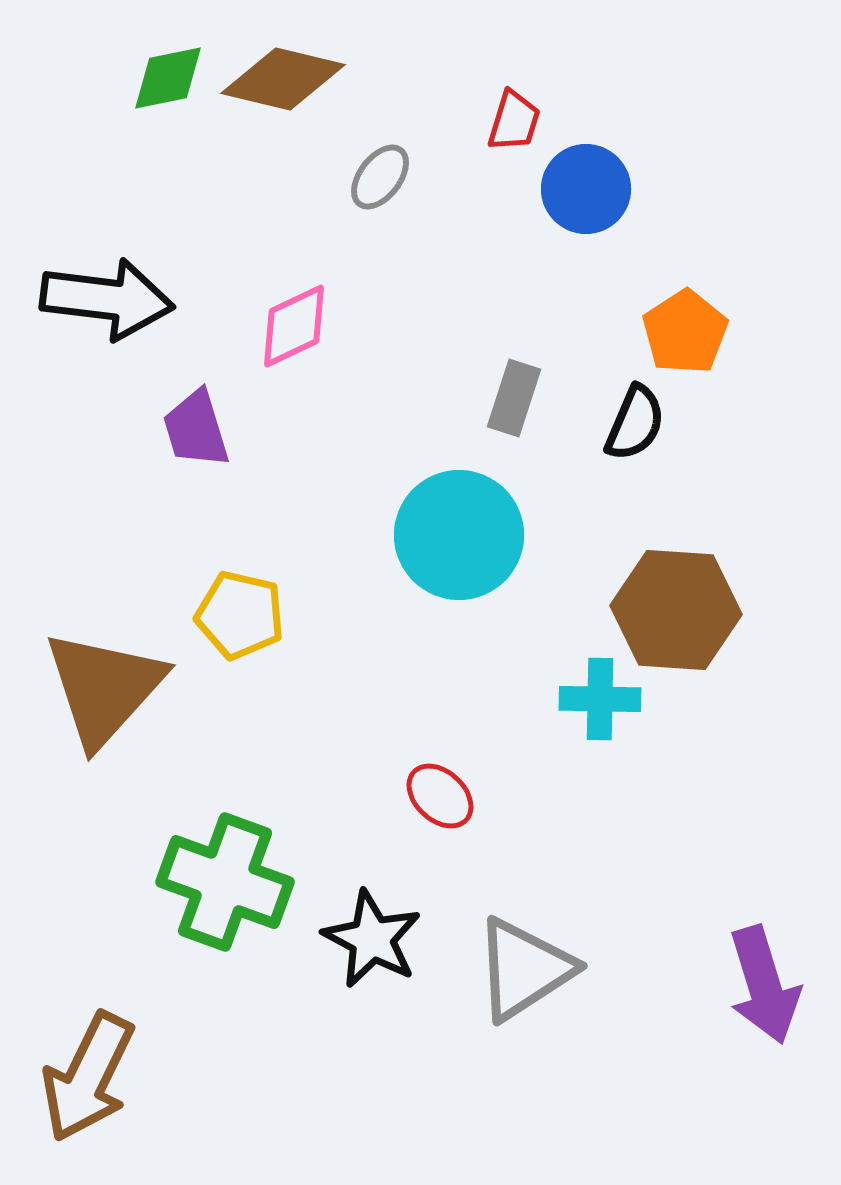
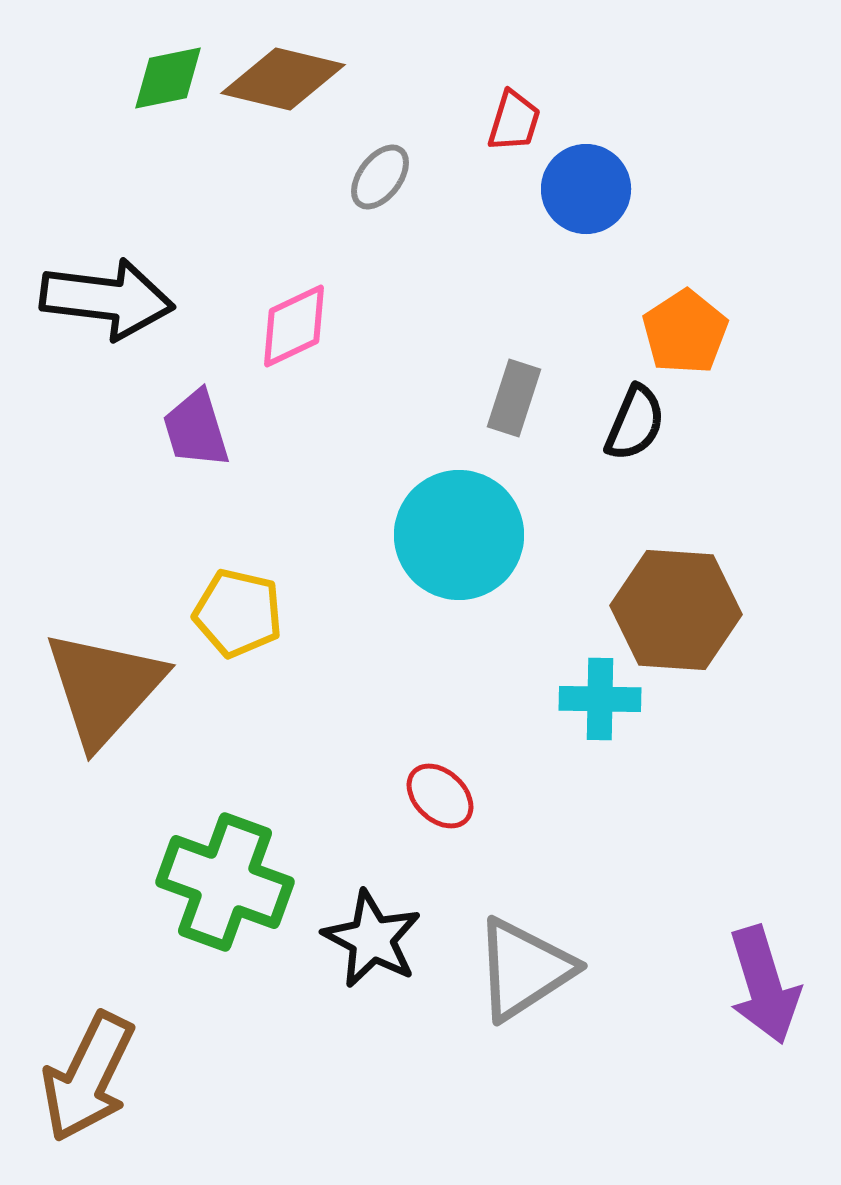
yellow pentagon: moved 2 px left, 2 px up
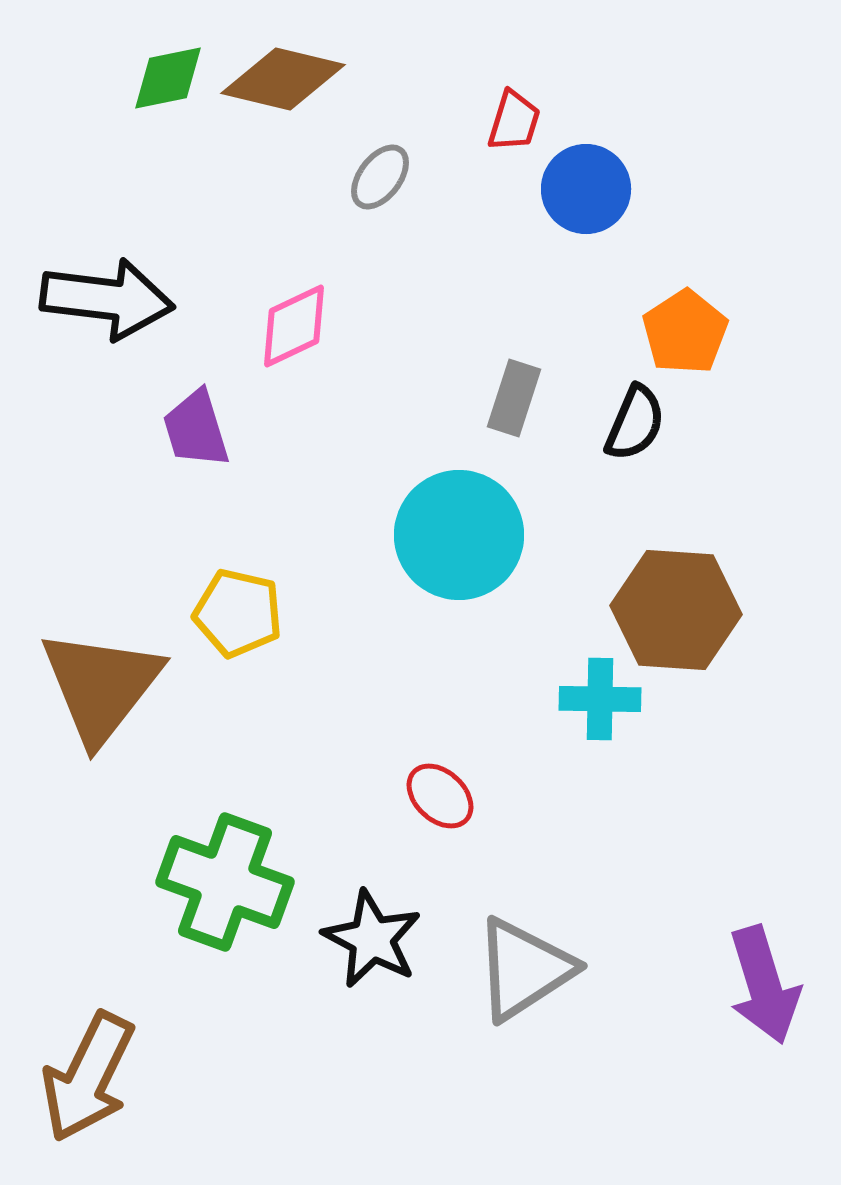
brown triangle: moved 3 px left, 2 px up; rotated 4 degrees counterclockwise
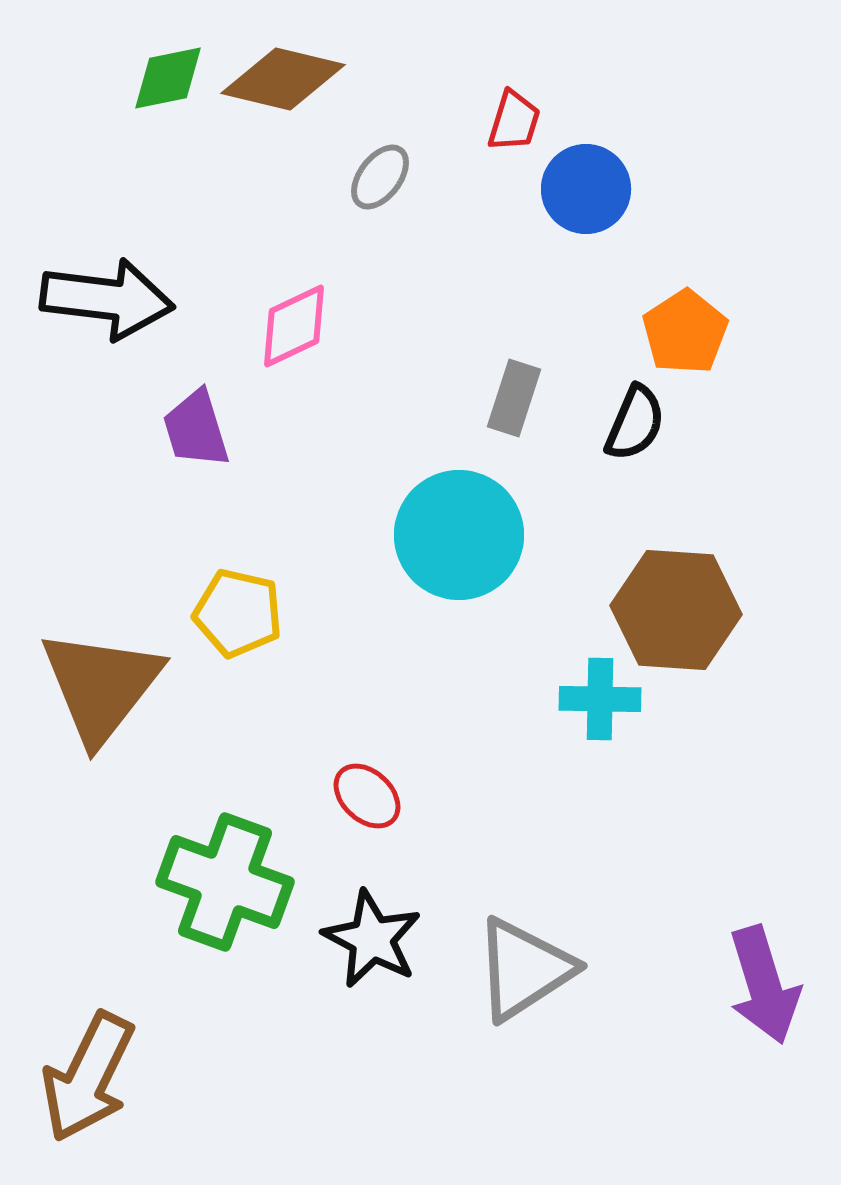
red ellipse: moved 73 px left
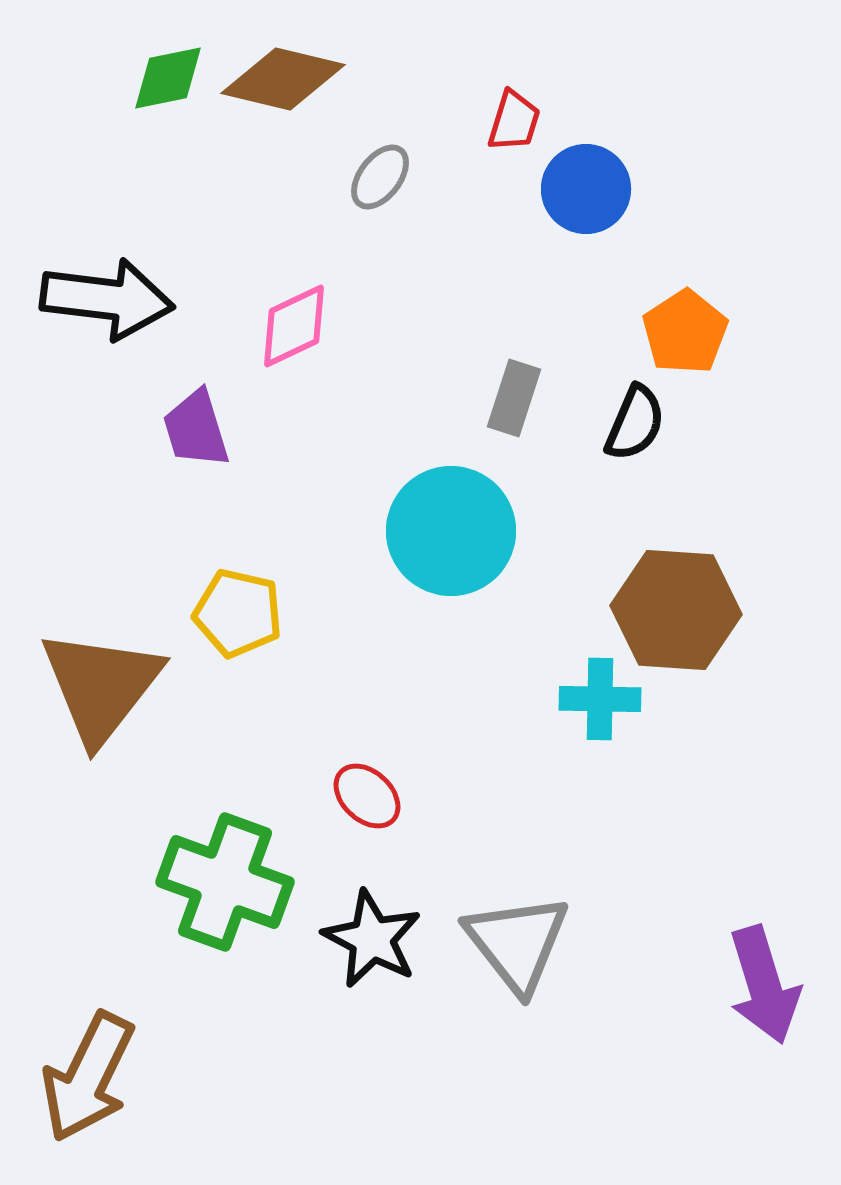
cyan circle: moved 8 px left, 4 px up
gray triangle: moved 7 px left, 26 px up; rotated 35 degrees counterclockwise
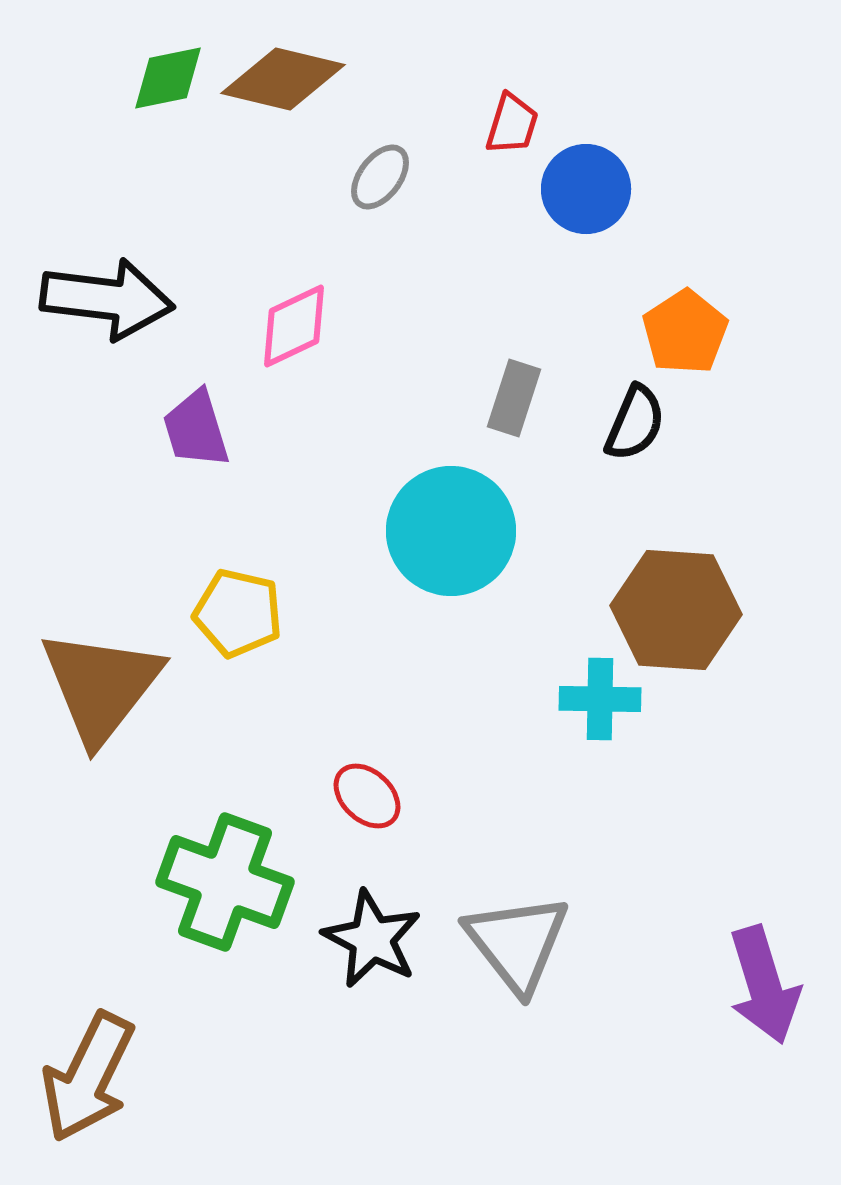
red trapezoid: moved 2 px left, 3 px down
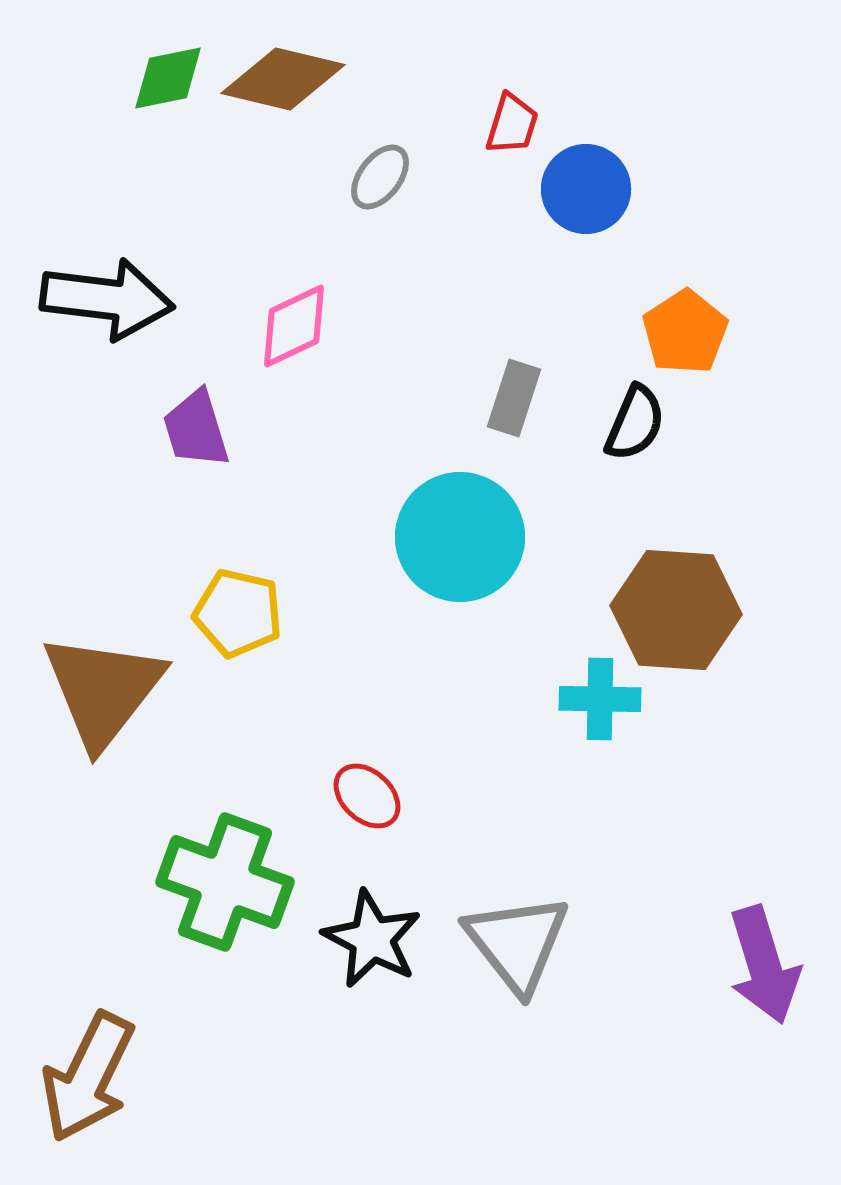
cyan circle: moved 9 px right, 6 px down
brown triangle: moved 2 px right, 4 px down
purple arrow: moved 20 px up
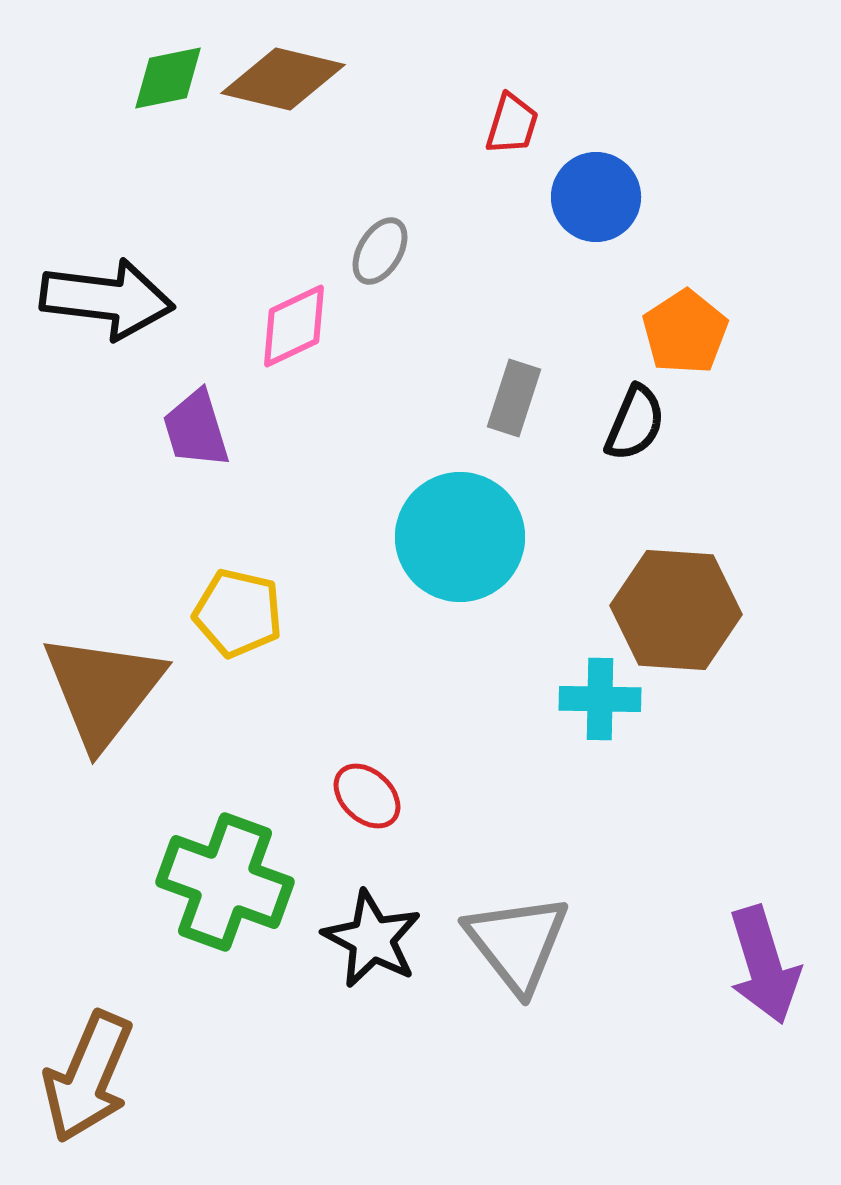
gray ellipse: moved 74 px down; rotated 6 degrees counterclockwise
blue circle: moved 10 px right, 8 px down
brown arrow: rotated 3 degrees counterclockwise
